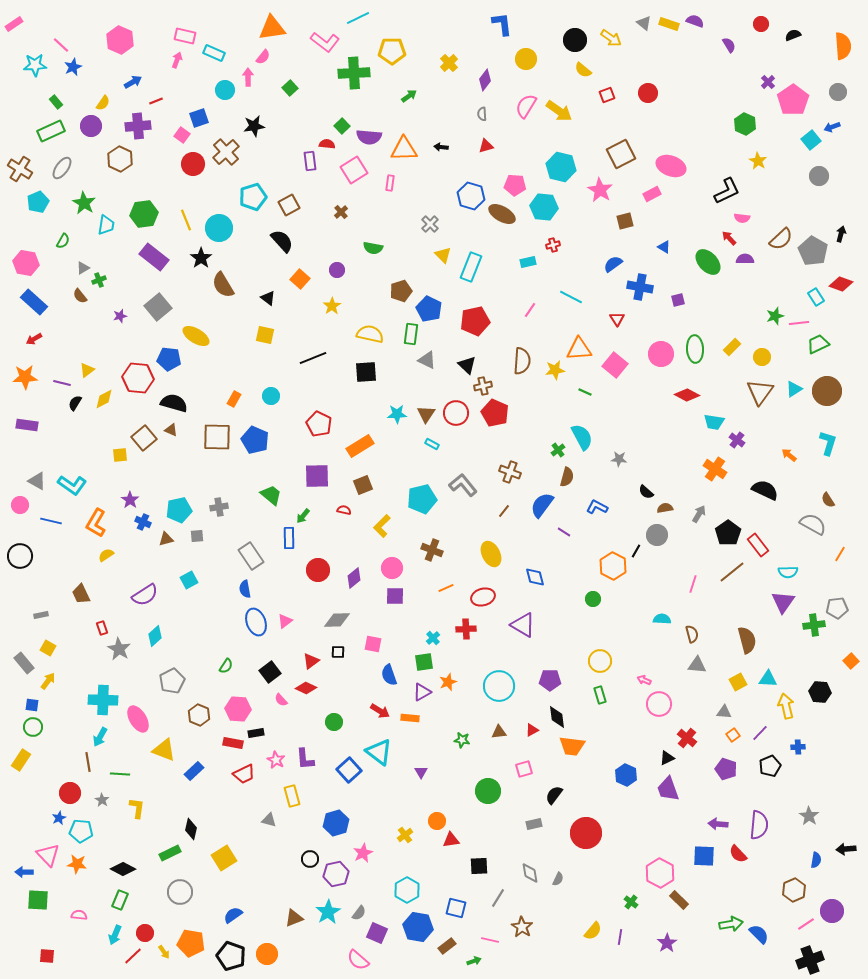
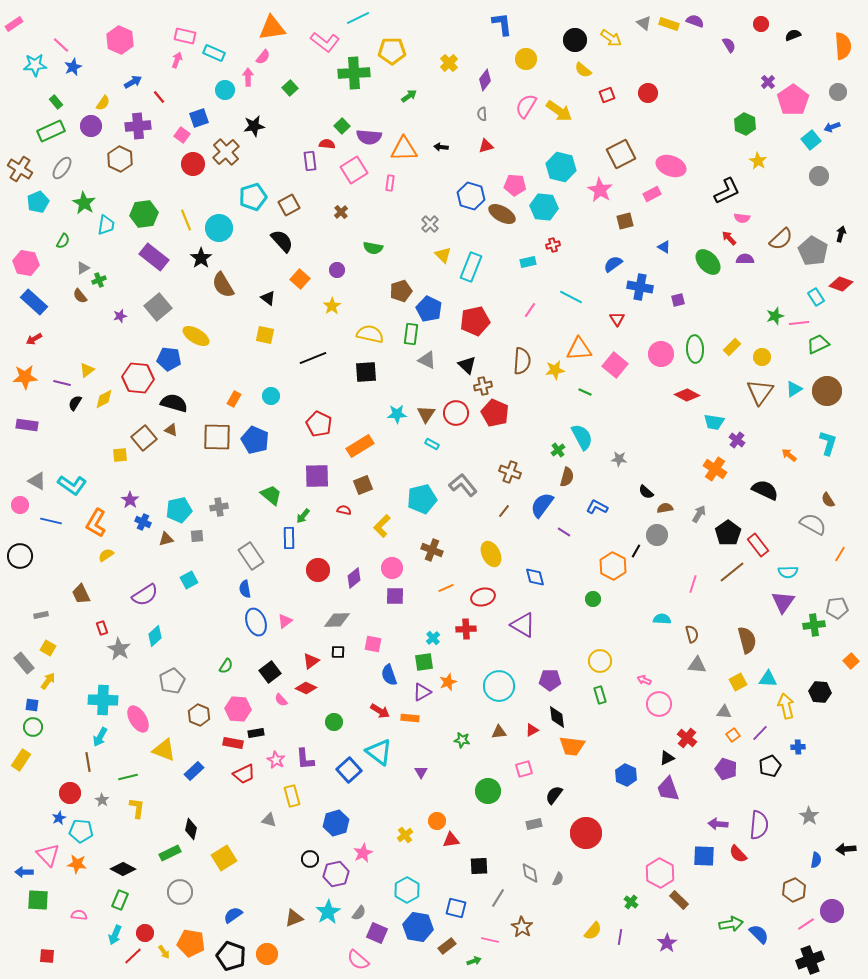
red line at (156, 101): moved 3 px right, 4 px up; rotated 72 degrees clockwise
green line at (120, 774): moved 8 px right, 3 px down; rotated 18 degrees counterclockwise
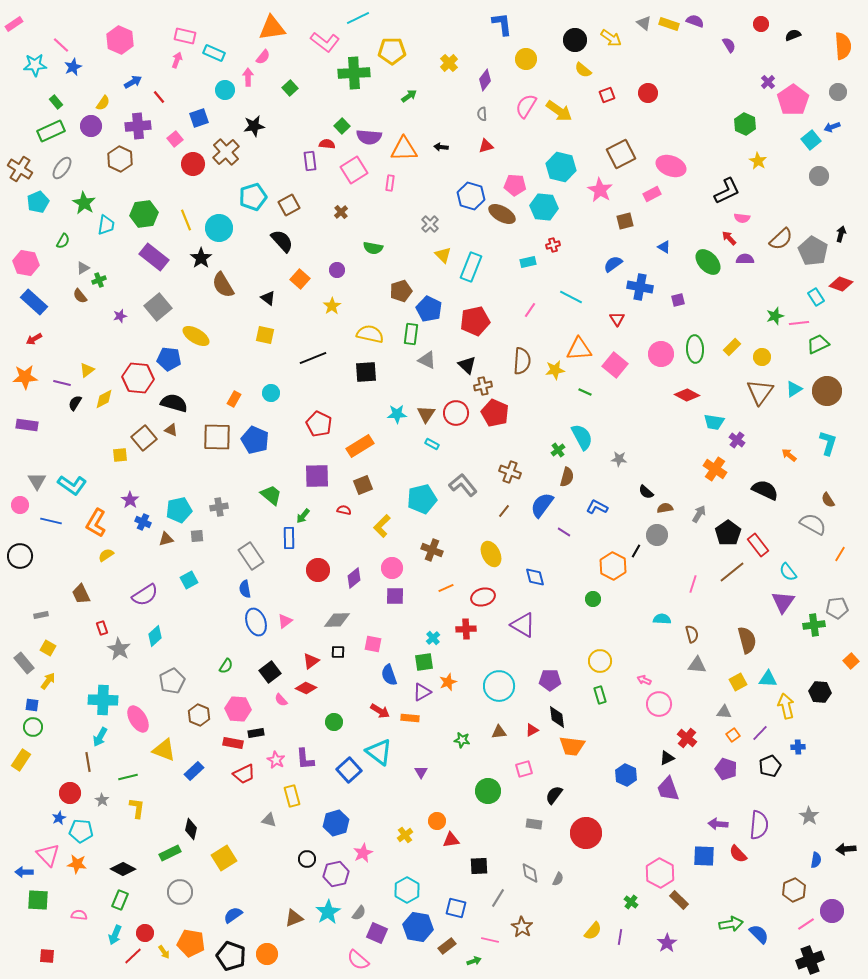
pink square at (182, 135): moved 7 px left, 4 px down; rotated 14 degrees clockwise
cyan circle at (271, 396): moved 3 px up
gray triangle at (37, 481): rotated 30 degrees clockwise
cyan semicircle at (788, 572): rotated 54 degrees clockwise
gray rectangle at (534, 824): rotated 21 degrees clockwise
black circle at (310, 859): moved 3 px left
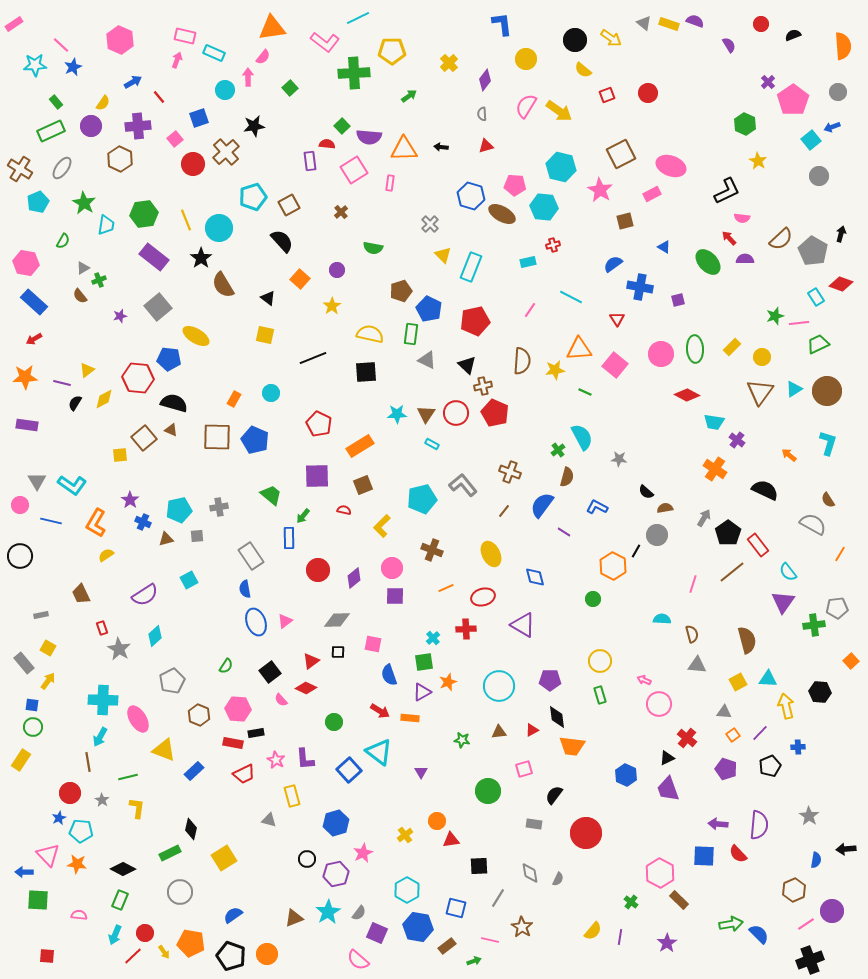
gray arrow at (699, 514): moved 5 px right, 4 px down
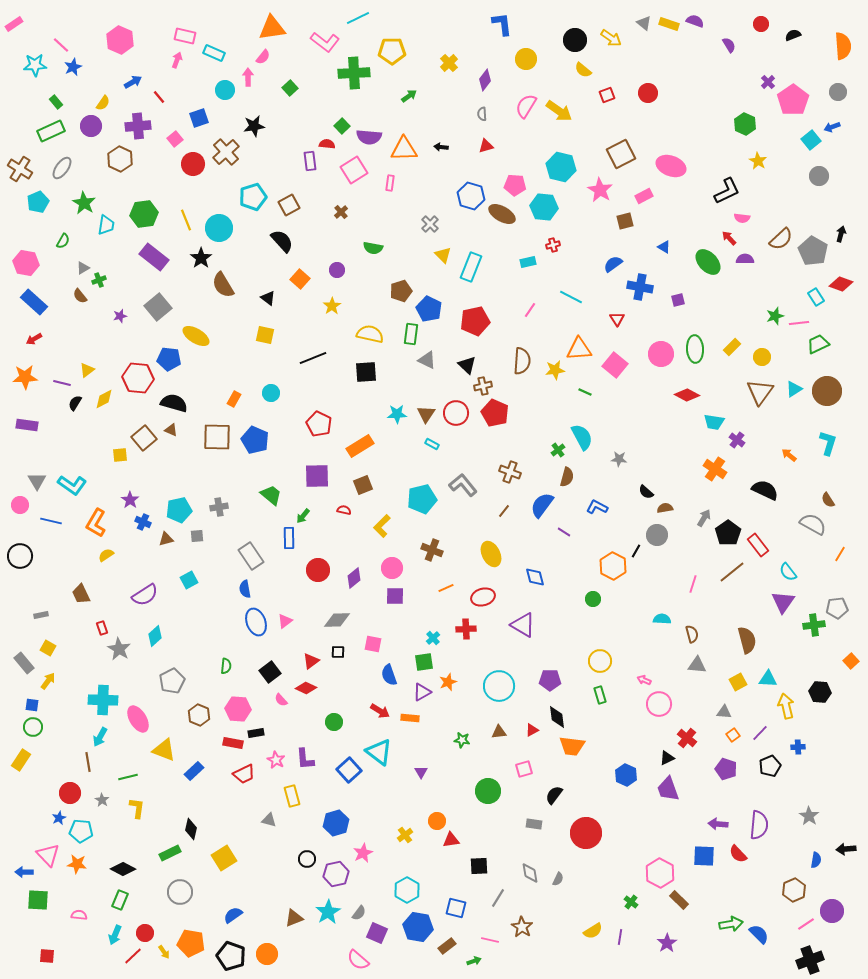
pink rectangle at (652, 194): moved 8 px left, 2 px down
green semicircle at (226, 666): rotated 28 degrees counterclockwise
yellow semicircle at (593, 931): rotated 18 degrees clockwise
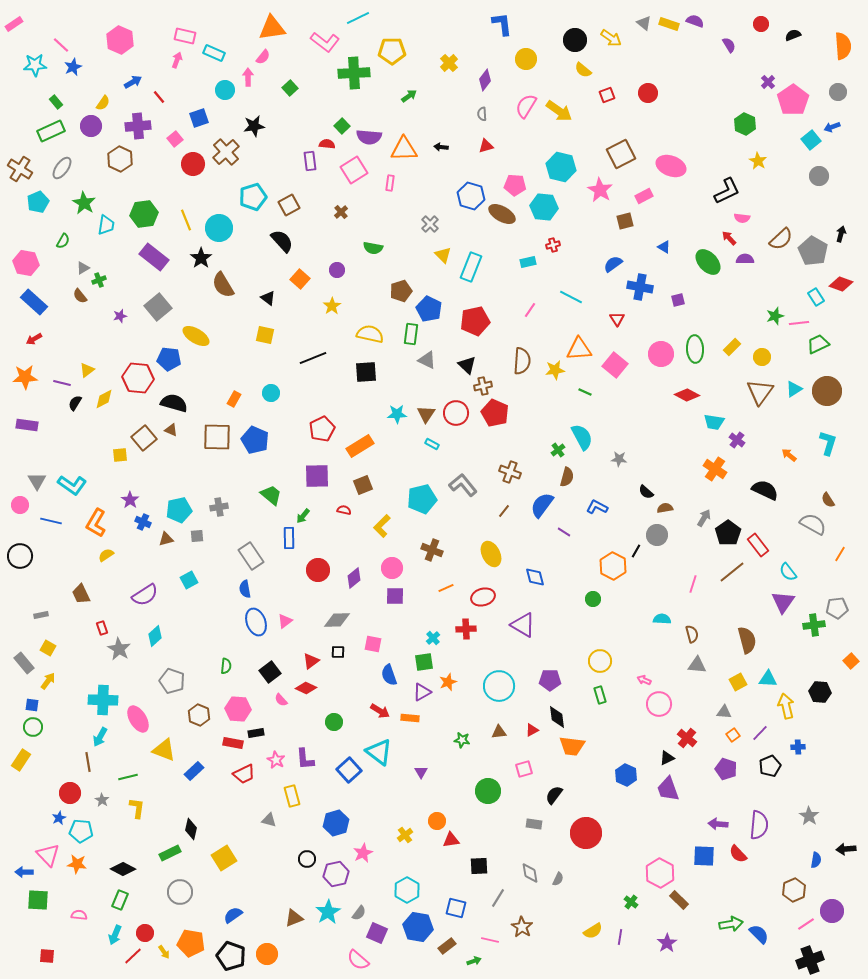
red pentagon at (319, 424): moved 3 px right, 5 px down; rotated 20 degrees clockwise
gray pentagon at (172, 681): rotated 25 degrees counterclockwise
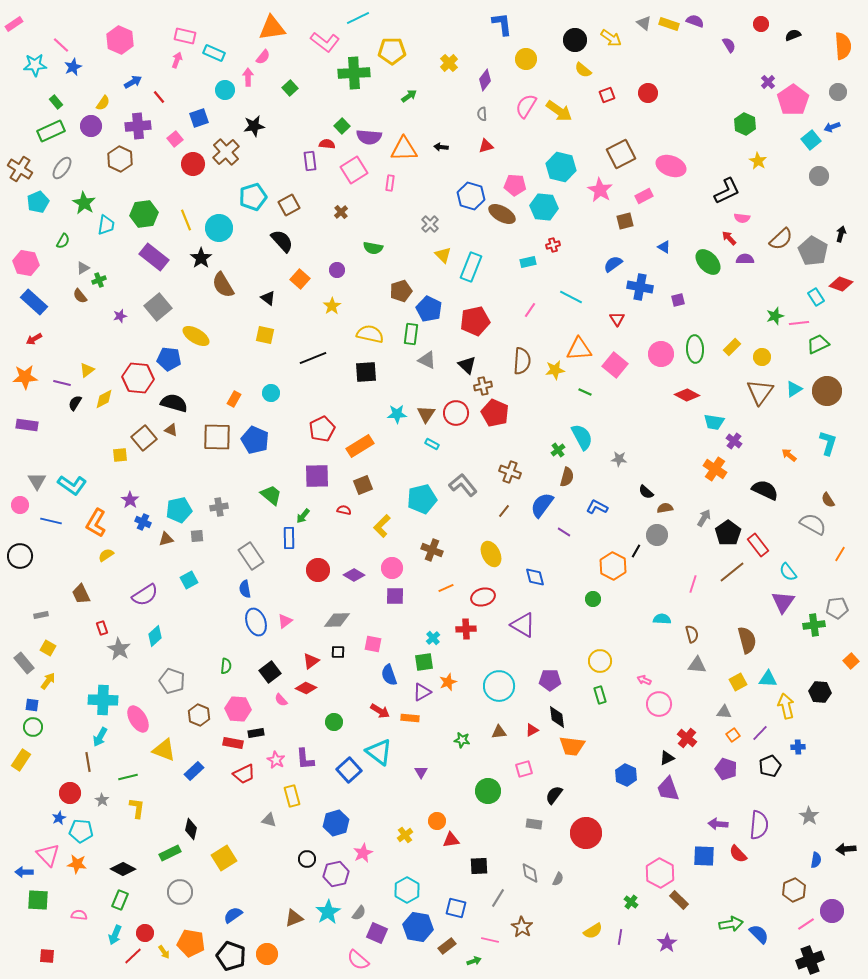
purple cross at (737, 440): moved 3 px left, 1 px down
purple diamond at (354, 578): moved 3 px up; rotated 70 degrees clockwise
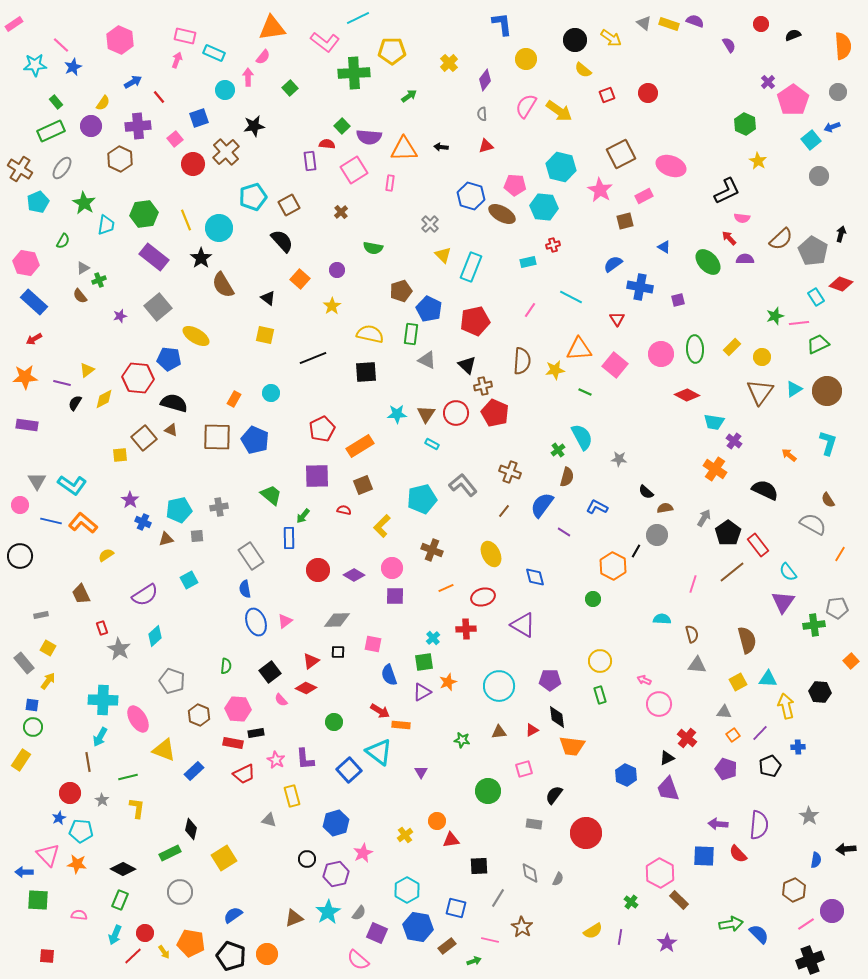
orange L-shape at (96, 523): moved 13 px left; rotated 100 degrees clockwise
orange rectangle at (410, 718): moved 9 px left, 7 px down
